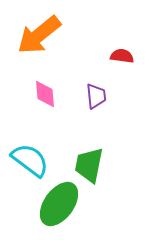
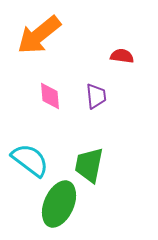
pink diamond: moved 5 px right, 2 px down
green ellipse: rotated 12 degrees counterclockwise
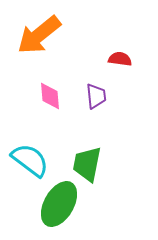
red semicircle: moved 2 px left, 3 px down
green trapezoid: moved 2 px left, 1 px up
green ellipse: rotated 6 degrees clockwise
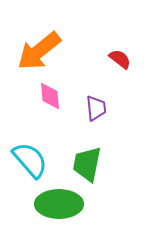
orange arrow: moved 16 px down
red semicircle: rotated 30 degrees clockwise
purple trapezoid: moved 12 px down
cyan semicircle: rotated 12 degrees clockwise
green ellipse: rotated 60 degrees clockwise
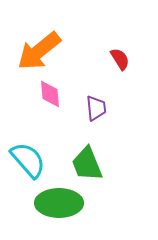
red semicircle: rotated 20 degrees clockwise
pink diamond: moved 2 px up
cyan semicircle: moved 2 px left
green trapezoid: rotated 33 degrees counterclockwise
green ellipse: moved 1 px up
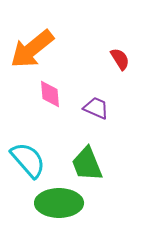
orange arrow: moved 7 px left, 2 px up
purple trapezoid: rotated 60 degrees counterclockwise
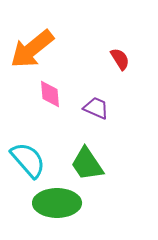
green trapezoid: rotated 12 degrees counterclockwise
green ellipse: moved 2 px left
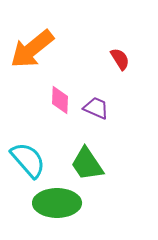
pink diamond: moved 10 px right, 6 px down; rotated 8 degrees clockwise
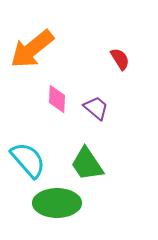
pink diamond: moved 3 px left, 1 px up
purple trapezoid: rotated 16 degrees clockwise
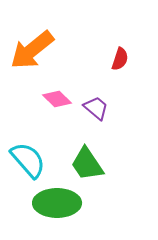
orange arrow: moved 1 px down
red semicircle: rotated 50 degrees clockwise
pink diamond: rotated 48 degrees counterclockwise
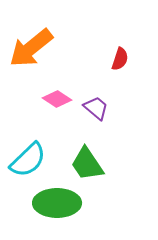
orange arrow: moved 1 px left, 2 px up
pink diamond: rotated 12 degrees counterclockwise
cyan semicircle: rotated 87 degrees clockwise
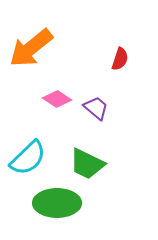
cyan semicircle: moved 2 px up
green trapezoid: rotated 30 degrees counterclockwise
